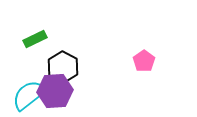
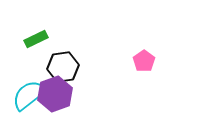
green rectangle: moved 1 px right
black hexagon: rotated 24 degrees clockwise
purple hexagon: moved 3 px down; rotated 16 degrees counterclockwise
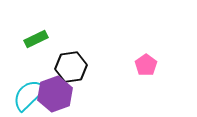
pink pentagon: moved 2 px right, 4 px down
black hexagon: moved 8 px right
cyan semicircle: rotated 6 degrees counterclockwise
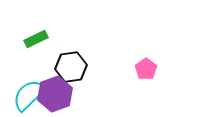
pink pentagon: moved 4 px down
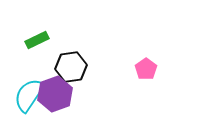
green rectangle: moved 1 px right, 1 px down
cyan semicircle: rotated 12 degrees counterclockwise
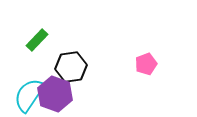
green rectangle: rotated 20 degrees counterclockwise
pink pentagon: moved 5 px up; rotated 15 degrees clockwise
purple hexagon: rotated 20 degrees counterclockwise
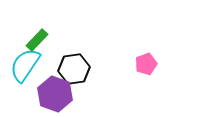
black hexagon: moved 3 px right, 2 px down
cyan semicircle: moved 4 px left, 30 px up
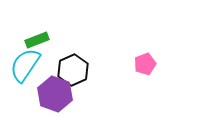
green rectangle: rotated 25 degrees clockwise
pink pentagon: moved 1 px left
black hexagon: moved 1 px left, 1 px down; rotated 16 degrees counterclockwise
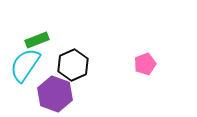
black hexagon: moved 5 px up
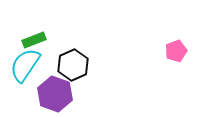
green rectangle: moved 3 px left
pink pentagon: moved 31 px right, 13 px up
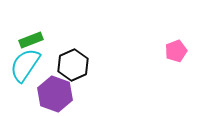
green rectangle: moved 3 px left
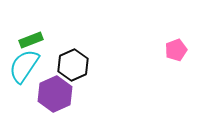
pink pentagon: moved 1 px up
cyan semicircle: moved 1 px left, 1 px down
purple hexagon: rotated 16 degrees clockwise
